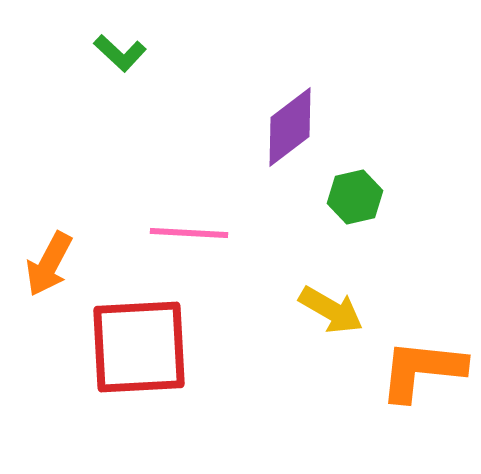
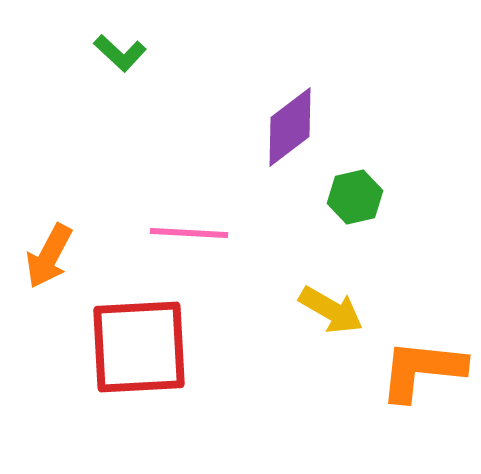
orange arrow: moved 8 px up
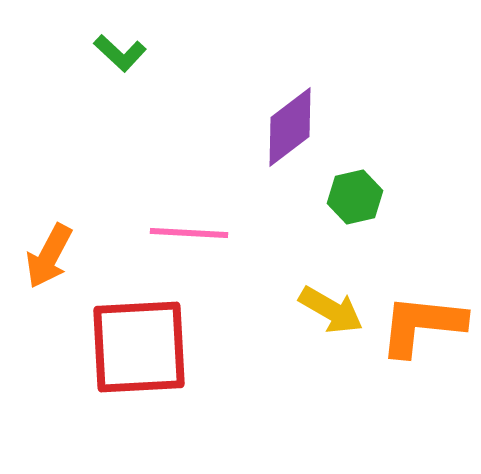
orange L-shape: moved 45 px up
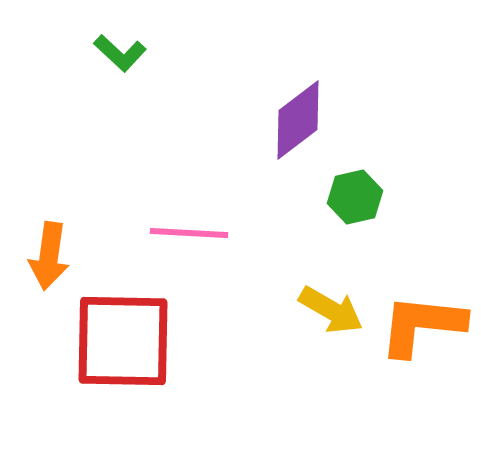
purple diamond: moved 8 px right, 7 px up
orange arrow: rotated 20 degrees counterclockwise
red square: moved 16 px left, 6 px up; rotated 4 degrees clockwise
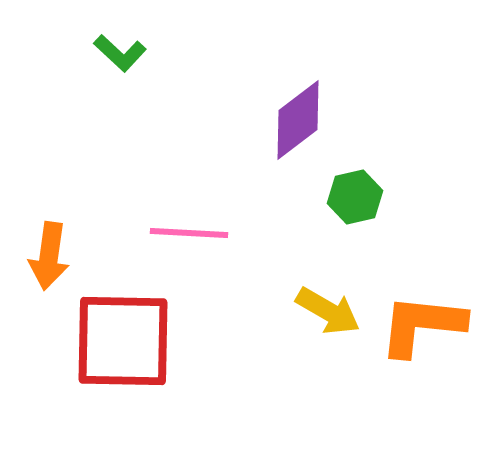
yellow arrow: moved 3 px left, 1 px down
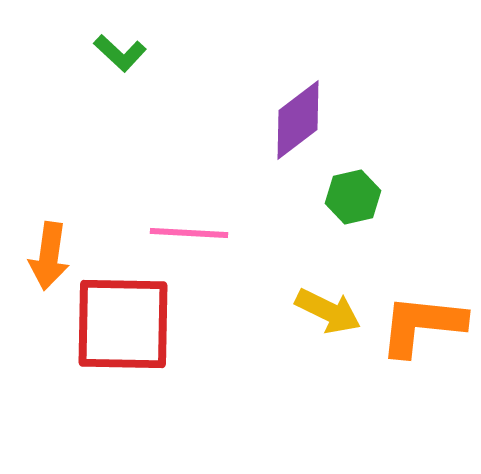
green hexagon: moved 2 px left
yellow arrow: rotated 4 degrees counterclockwise
red square: moved 17 px up
